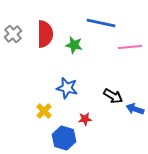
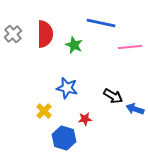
green star: rotated 12 degrees clockwise
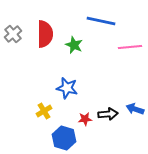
blue line: moved 2 px up
black arrow: moved 5 px left, 18 px down; rotated 36 degrees counterclockwise
yellow cross: rotated 14 degrees clockwise
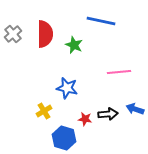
pink line: moved 11 px left, 25 px down
red star: rotated 16 degrees clockwise
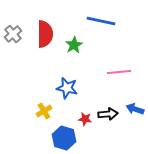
green star: rotated 18 degrees clockwise
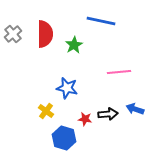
yellow cross: moved 2 px right; rotated 21 degrees counterclockwise
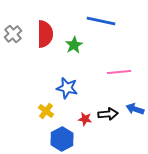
blue hexagon: moved 2 px left, 1 px down; rotated 15 degrees clockwise
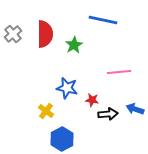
blue line: moved 2 px right, 1 px up
red star: moved 7 px right, 19 px up
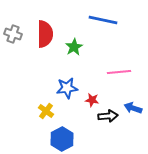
gray cross: rotated 30 degrees counterclockwise
green star: moved 2 px down
blue star: rotated 20 degrees counterclockwise
blue arrow: moved 2 px left, 1 px up
black arrow: moved 2 px down
